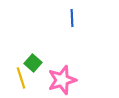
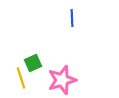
green square: rotated 24 degrees clockwise
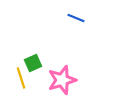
blue line: moved 4 px right; rotated 66 degrees counterclockwise
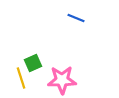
pink star: rotated 16 degrees clockwise
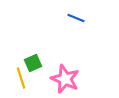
pink star: moved 3 px right, 1 px up; rotated 24 degrees clockwise
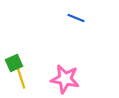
green square: moved 19 px left
pink star: rotated 12 degrees counterclockwise
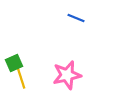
pink star: moved 2 px right, 4 px up; rotated 24 degrees counterclockwise
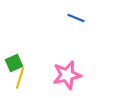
yellow line: moved 1 px left; rotated 35 degrees clockwise
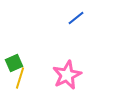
blue line: rotated 60 degrees counterclockwise
pink star: rotated 12 degrees counterclockwise
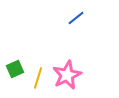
green square: moved 1 px right, 6 px down
yellow line: moved 18 px right
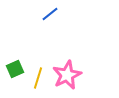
blue line: moved 26 px left, 4 px up
